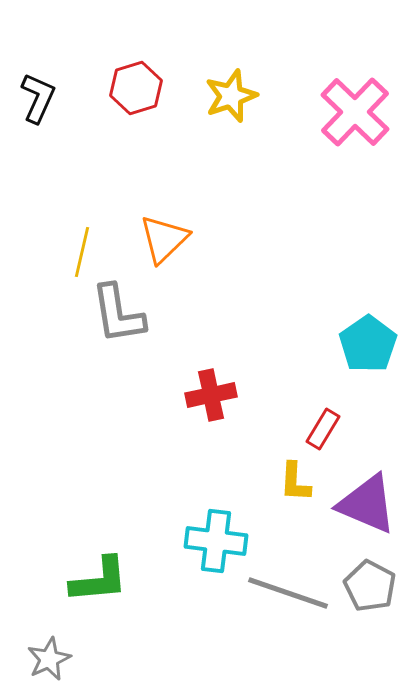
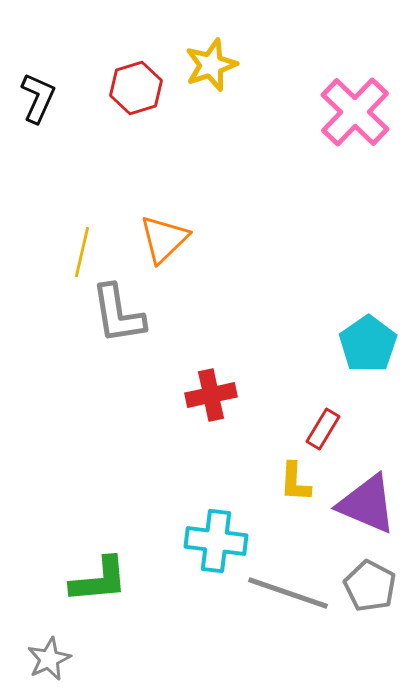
yellow star: moved 20 px left, 31 px up
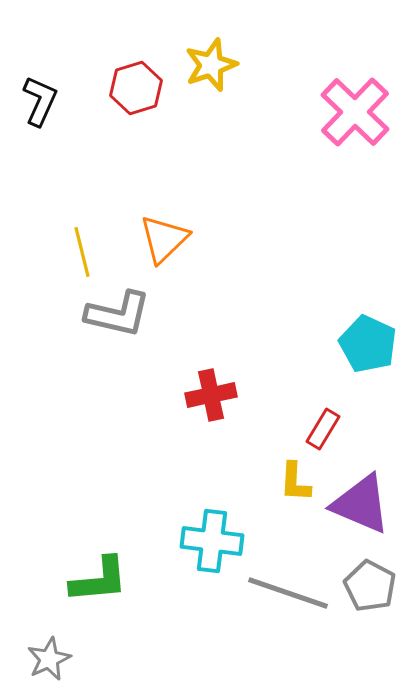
black L-shape: moved 2 px right, 3 px down
yellow line: rotated 27 degrees counterclockwise
gray L-shape: rotated 68 degrees counterclockwise
cyan pentagon: rotated 12 degrees counterclockwise
purple triangle: moved 6 px left
cyan cross: moved 4 px left
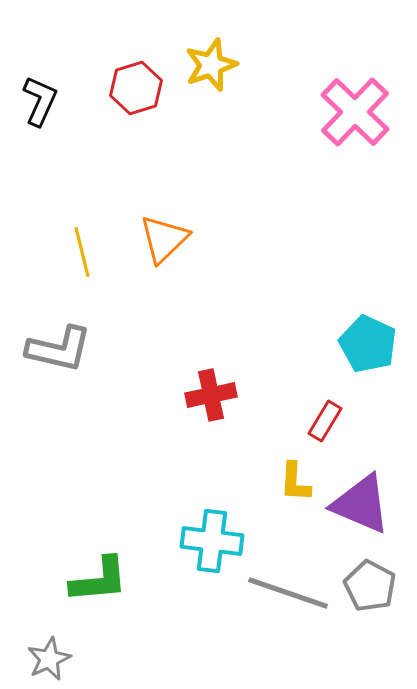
gray L-shape: moved 59 px left, 35 px down
red rectangle: moved 2 px right, 8 px up
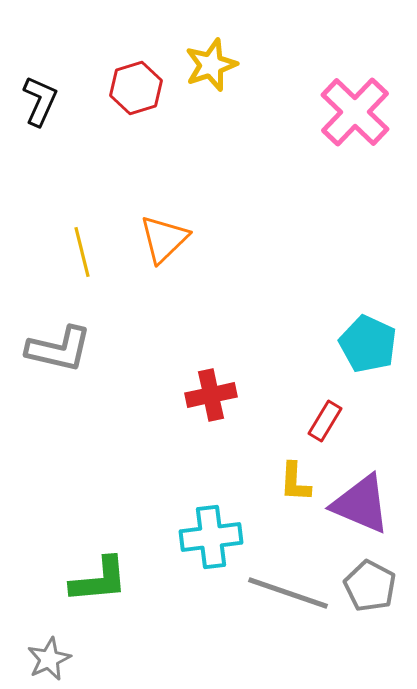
cyan cross: moved 1 px left, 4 px up; rotated 14 degrees counterclockwise
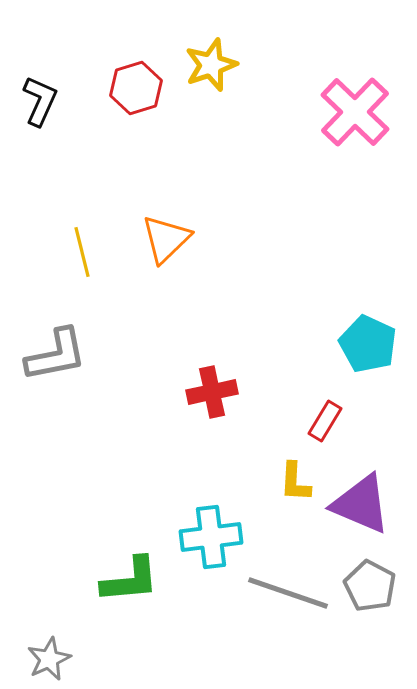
orange triangle: moved 2 px right
gray L-shape: moved 3 px left, 6 px down; rotated 24 degrees counterclockwise
red cross: moved 1 px right, 3 px up
green L-shape: moved 31 px right
